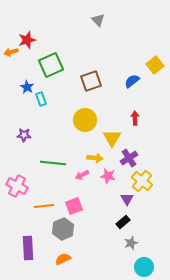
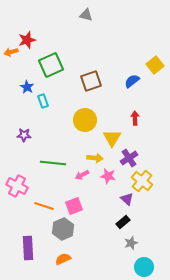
gray triangle: moved 12 px left, 5 px up; rotated 32 degrees counterclockwise
cyan rectangle: moved 2 px right, 2 px down
purple triangle: rotated 16 degrees counterclockwise
orange line: rotated 24 degrees clockwise
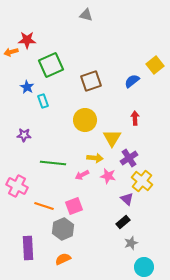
red star: rotated 18 degrees clockwise
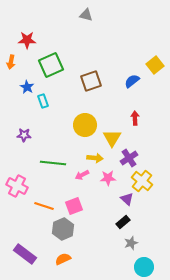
orange arrow: moved 10 px down; rotated 64 degrees counterclockwise
yellow circle: moved 5 px down
pink star: moved 2 px down; rotated 14 degrees counterclockwise
purple rectangle: moved 3 px left, 6 px down; rotated 50 degrees counterclockwise
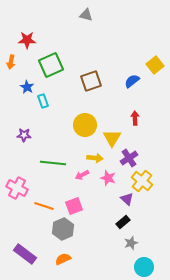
pink star: rotated 21 degrees clockwise
pink cross: moved 2 px down
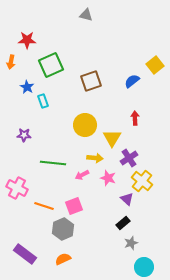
black rectangle: moved 1 px down
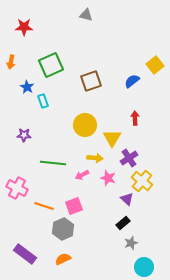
red star: moved 3 px left, 13 px up
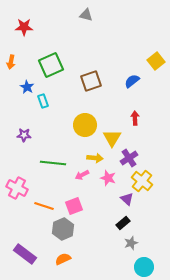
yellow square: moved 1 px right, 4 px up
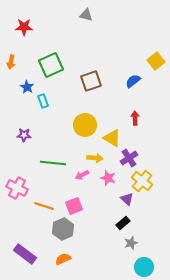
blue semicircle: moved 1 px right
yellow triangle: rotated 30 degrees counterclockwise
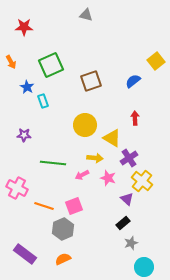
orange arrow: rotated 40 degrees counterclockwise
